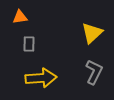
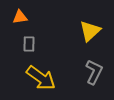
yellow triangle: moved 2 px left, 2 px up
yellow arrow: rotated 40 degrees clockwise
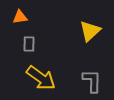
gray L-shape: moved 2 px left, 9 px down; rotated 25 degrees counterclockwise
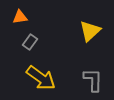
gray rectangle: moved 1 px right, 2 px up; rotated 35 degrees clockwise
gray L-shape: moved 1 px right, 1 px up
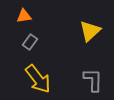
orange triangle: moved 4 px right, 1 px up
yellow arrow: moved 3 px left, 1 px down; rotated 16 degrees clockwise
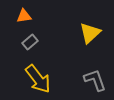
yellow triangle: moved 2 px down
gray rectangle: rotated 14 degrees clockwise
gray L-shape: moved 2 px right; rotated 20 degrees counterclockwise
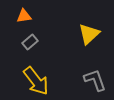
yellow triangle: moved 1 px left, 1 px down
yellow arrow: moved 2 px left, 2 px down
